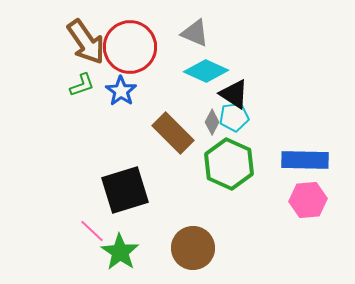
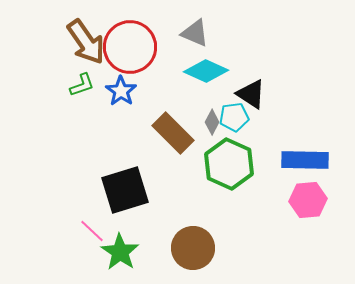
black triangle: moved 17 px right
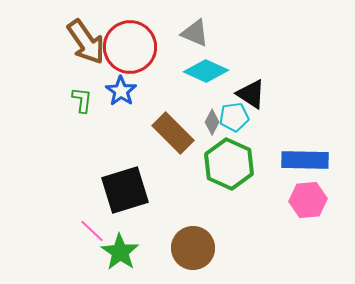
green L-shape: moved 15 px down; rotated 64 degrees counterclockwise
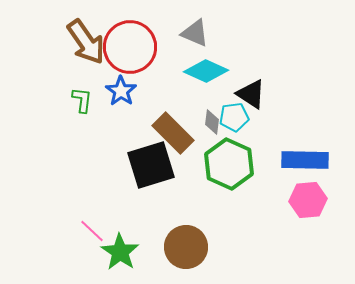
gray diamond: rotated 20 degrees counterclockwise
black square: moved 26 px right, 25 px up
brown circle: moved 7 px left, 1 px up
